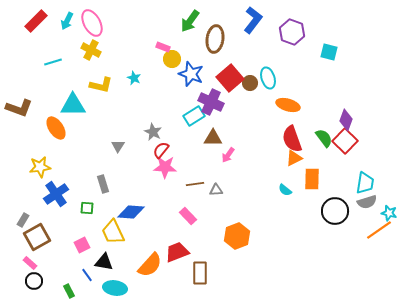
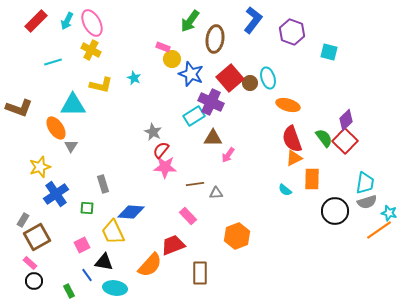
purple diamond at (346, 120): rotated 25 degrees clockwise
gray triangle at (118, 146): moved 47 px left
yellow star at (40, 167): rotated 10 degrees counterclockwise
gray triangle at (216, 190): moved 3 px down
red trapezoid at (177, 252): moved 4 px left, 7 px up
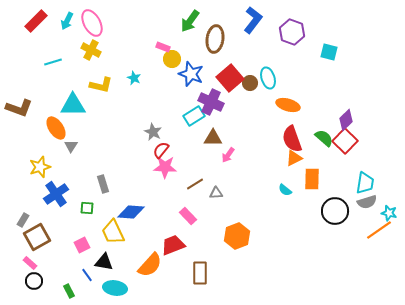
green semicircle at (324, 138): rotated 12 degrees counterclockwise
brown line at (195, 184): rotated 24 degrees counterclockwise
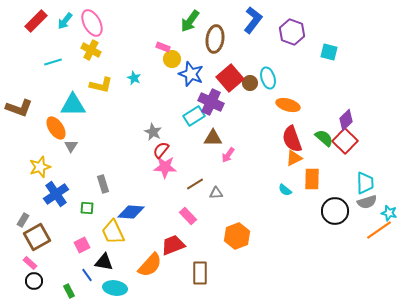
cyan arrow at (67, 21): moved 2 px left; rotated 12 degrees clockwise
cyan trapezoid at (365, 183): rotated 10 degrees counterclockwise
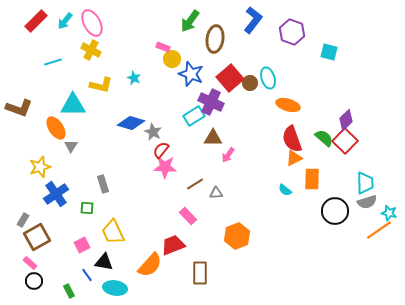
blue diamond at (131, 212): moved 89 px up; rotated 12 degrees clockwise
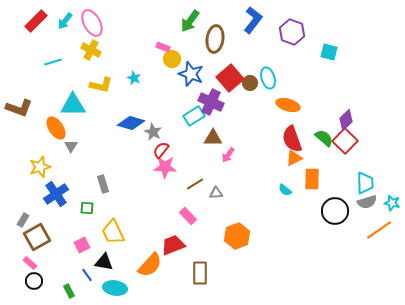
cyan star at (389, 213): moved 3 px right, 10 px up
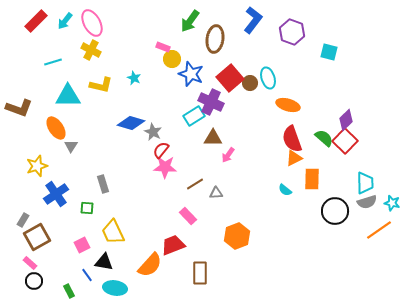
cyan triangle at (73, 105): moved 5 px left, 9 px up
yellow star at (40, 167): moved 3 px left, 1 px up
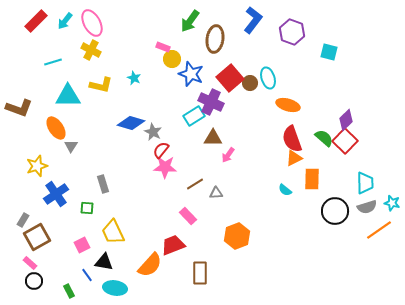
gray semicircle at (367, 202): moved 5 px down
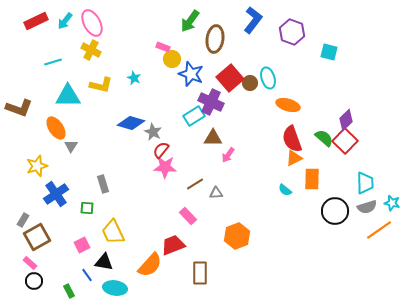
red rectangle at (36, 21): rotated 20 degrees clockwise
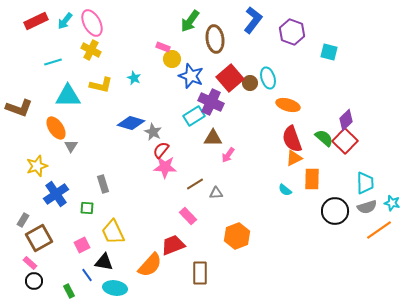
brown ellipse at (215, 39): rotated 16 degrees counterclockwise
blue star at (191, 74): moved 2 px down
brown square at (37, 237): moved 2 px right, 1 px down
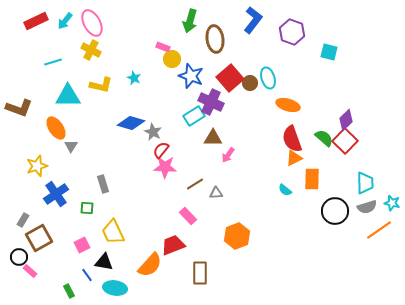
green arrow at (190, 21): rotated 20 degrees counterclockwise
pink rectangle at (30, 263): moved 8 px down
black circle at (34, 281): moved 15 px left, 24 px up
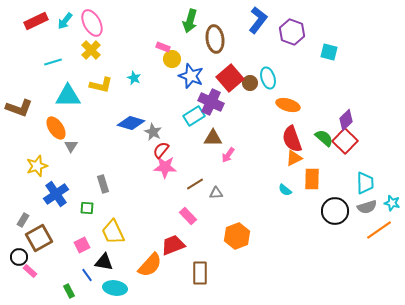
blue L-shape at (253, 20): moved 5 px right
yellow cross at (91, 50): rotated 18 degrees clockwise
